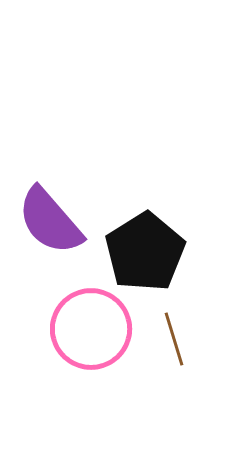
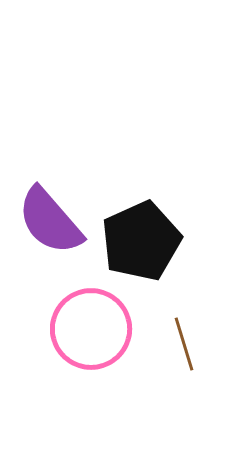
black pentagon: moved 4 px left, 11 px up; rotated 8 degrees clockwise
brown line: moved 10 px right, 5 px down
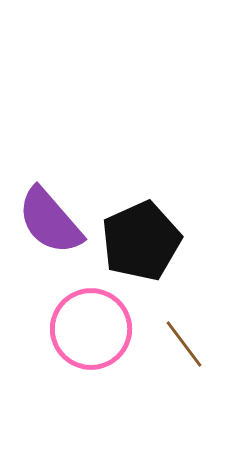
brown line: rotated 20 degrees counterclockwise
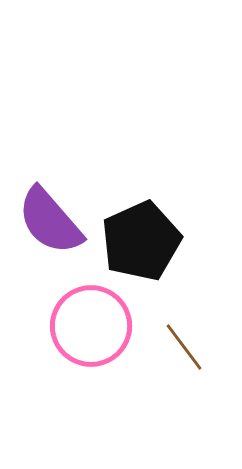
pink circle: moved 3 px up
brown line: moved 3 px down
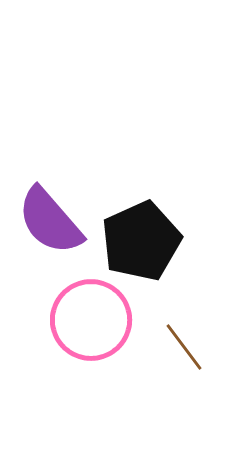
pink circle: moved 6 px up
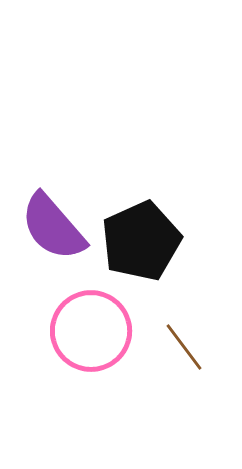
purple semicircle: moved 3 px right, 6 px down
pink circle: moved 11 px down
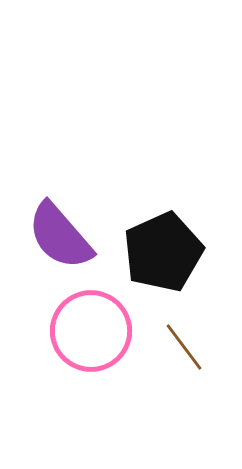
purple semicircle: moved 7 px right, 9 px down
black pentagon: moved 22 px right, 11 px down
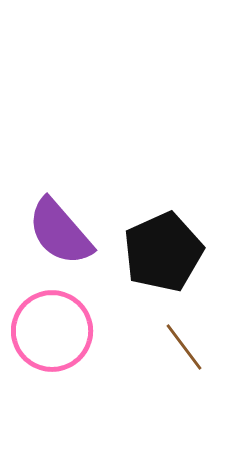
purple semicircle: moved 4 px up
pink circle: moved 39 px left
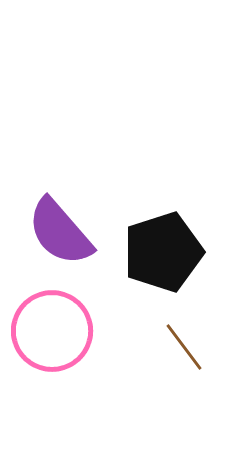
black pentagon: rotated 6 degrees clockwise
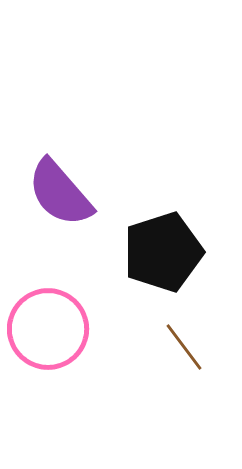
purple semicircle: moved 39 px up
pink circle: moved 4 px left, 2 px up
